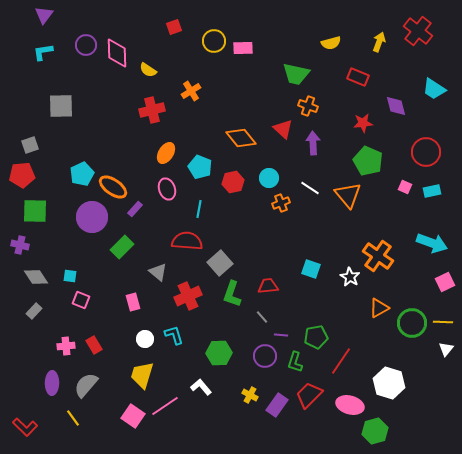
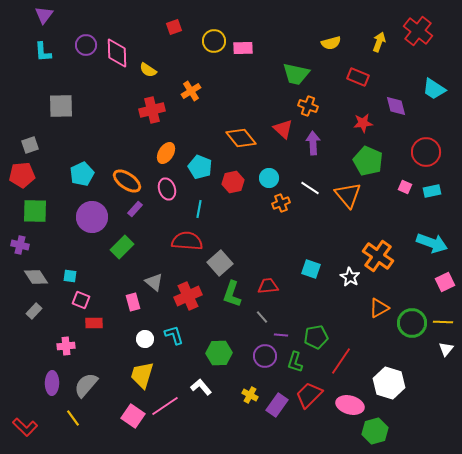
cyan L-shape at (43, 52): rotated 85 degrees counterclockwise
orange ellipse at (113, 187): moved 14 px right, 6 px up
gray triangle at (158, 272): moved 4 px left, 10 px down
red rectangle at (94, 345): moved 22 px up; rotated 60 degrees counterclockwise
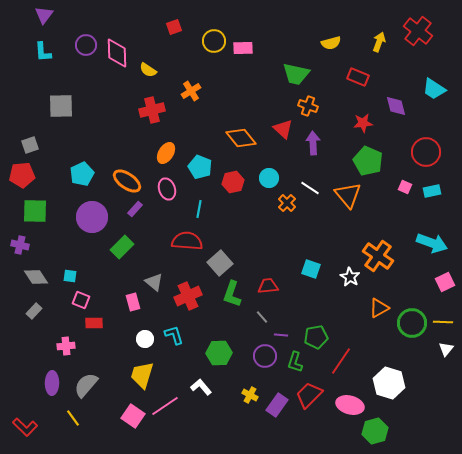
orange cross at (281, 203): moved 6 px right; rotated 24 degrees counterclockwise
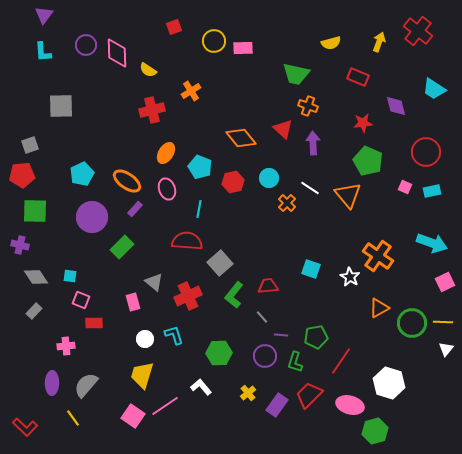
green L-shape at (232, 294): moved 2 px right, 1 px down; rotated 20 degrees clockwise
yellow cross at (250, 395): moved 2 px left, 2 px up; rotated 21 degrees clockwise
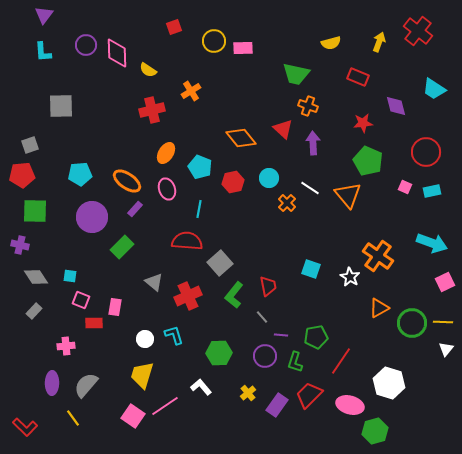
cyan pentagon at (82, 174): moved 2 px left; rotated 20 degrees clockwise
red trapezoid at (268, 286): rotated 85 degrees clockwise
pink rectangle at (133, 302): moved 18 px left, 5 px down; rotated 24 degrees clockwise
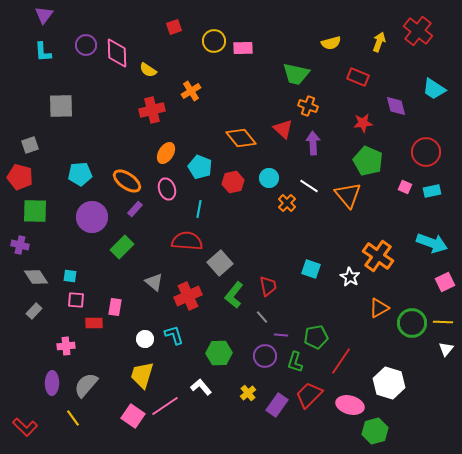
red pentagon at (22, 175): moved 2 px left, 2 px down; rotated 20 degrees clockwise
white line at (310, 188): moved 1 px left, 2 px up
pink square at (81, 300): moved 5 px left; rotated 18 degrees counterclockwise
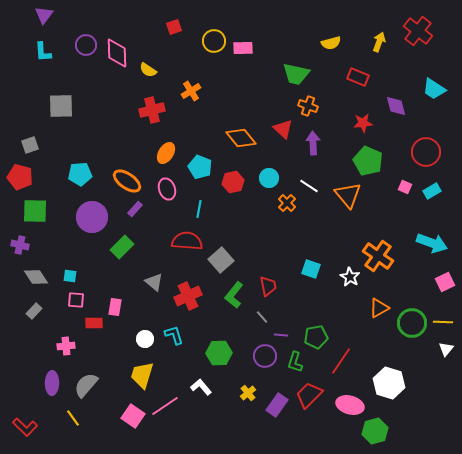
cyan rectangle at (432, 191): rotated 18 degrees counterclockwise
gray square at (220, 263): moved 1 px right, 3 px up
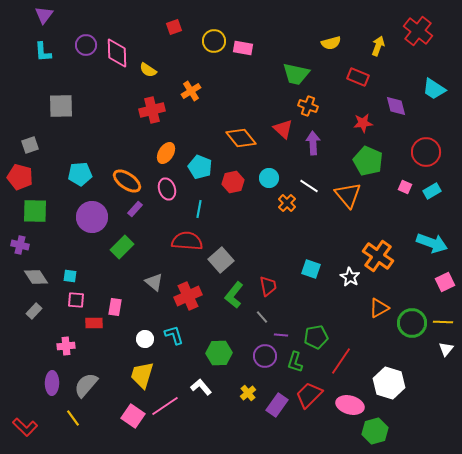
yellow arrow at (379, 42): moved 1 px left, 4 px down
pink rectangle at (243, 48): rotated 12 degrees clockwise
